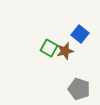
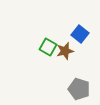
green square: moved 1 px left, 1 px up
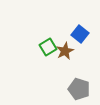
green square: rotated 30 degrees clockwise
brown star: rotated 12 degrees counterclockwise
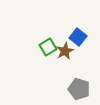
blue square: moved 2 px left, 3 px down
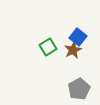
brown star: moved 8 px right, 1 px up
gray pentagon: rotated 25 degrees clockwise
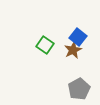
green square: moved 3 px left, 2 px up; rotated 24 degrees counterclockwise
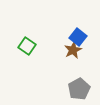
green square: moved 18 px left, 1 px down
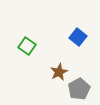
brown star: moved 14 px left, 22 px down
